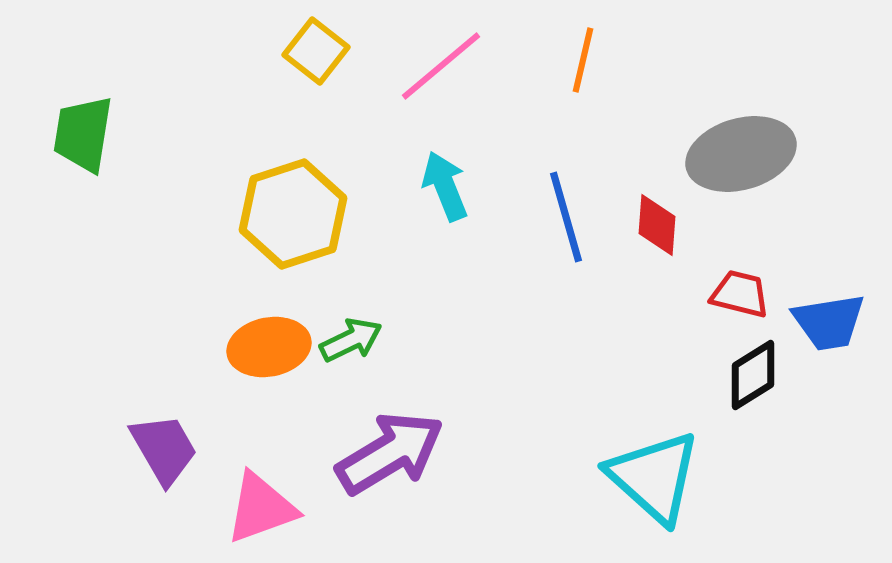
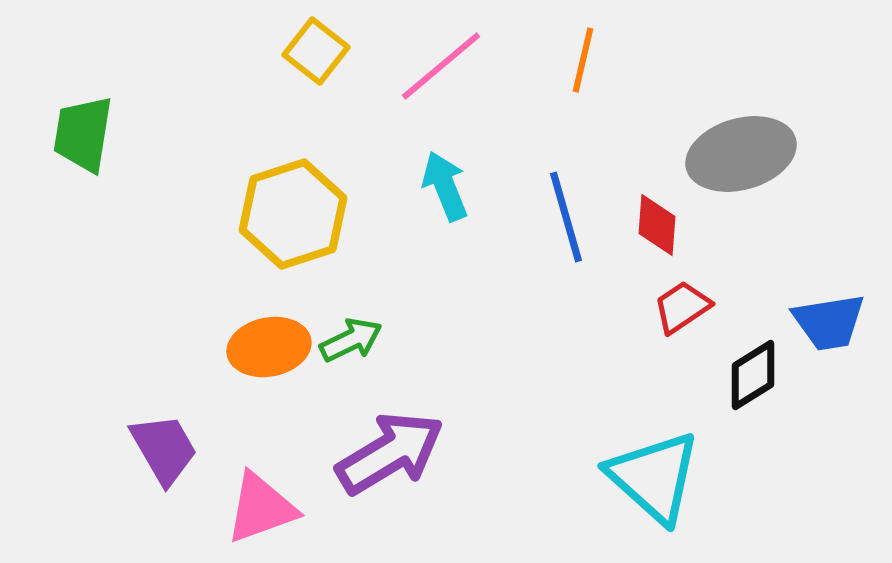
red trapezoid: moved 58 px left, 13 px down; rotated 48 degrees counterclockwise
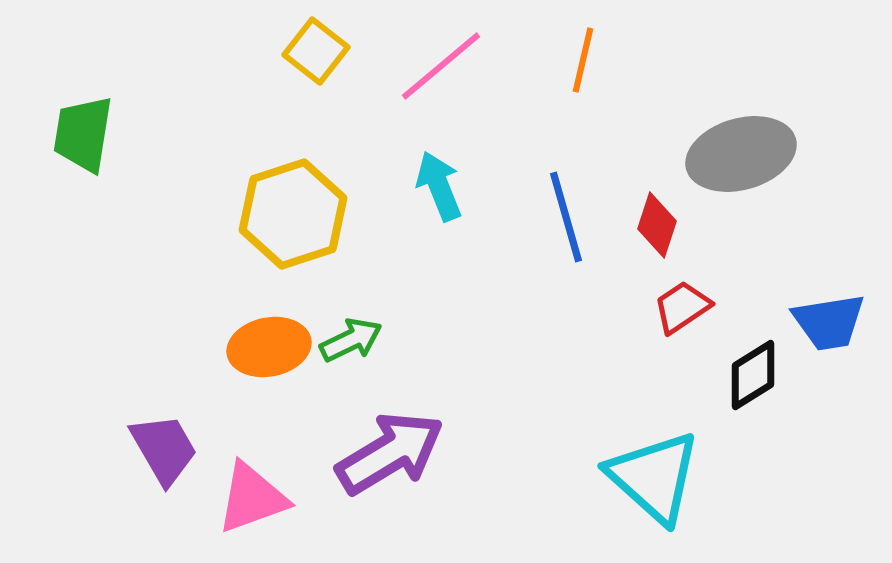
cyan arrow: moved 6 px left
red diamond: rotated 14 degrees clockwise
pink triangle: moved 9 px left, 10 px up
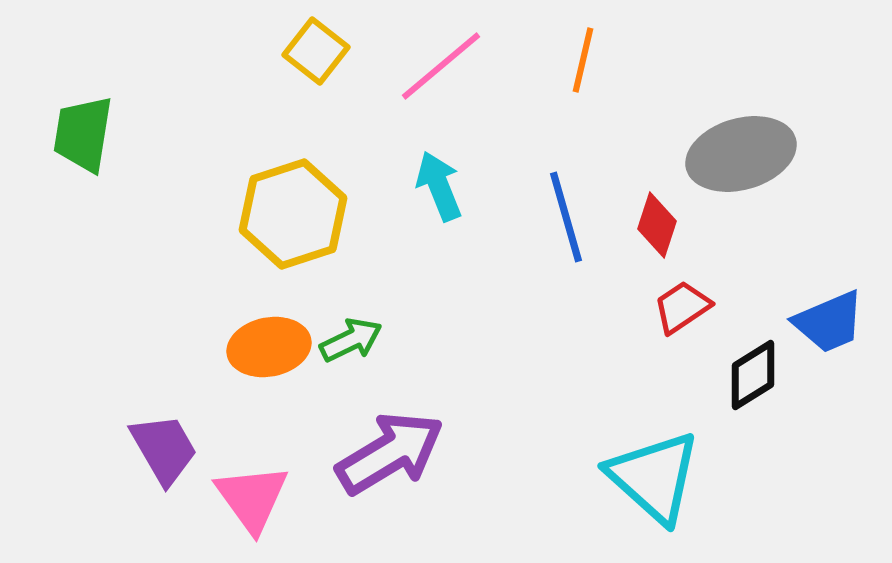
blue trapezoid: rotated 14 degrees counterclockwise
pink triangle: rotated 46 degrees counterclockwise
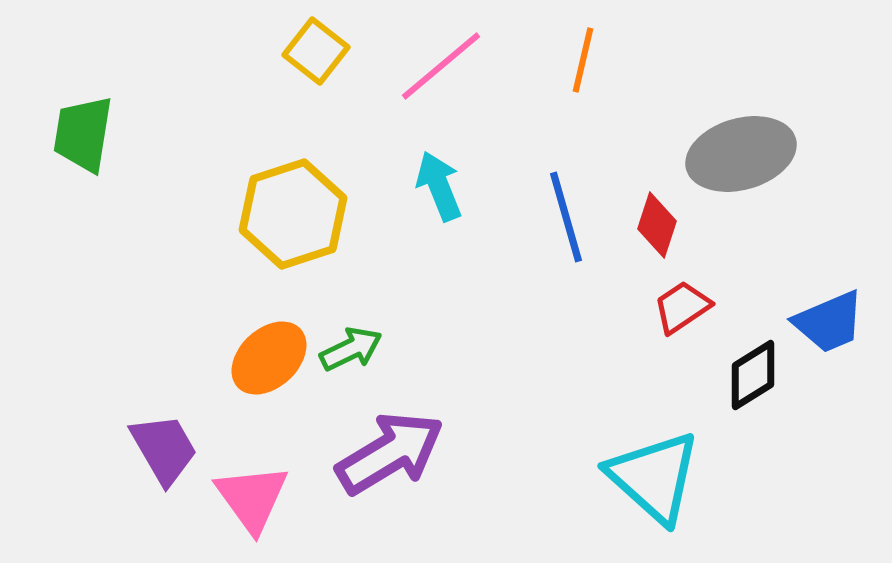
green arrow: moved 9 px down
orange ellipse: moved 11 px down; rotated 32 degrees counterclockwise
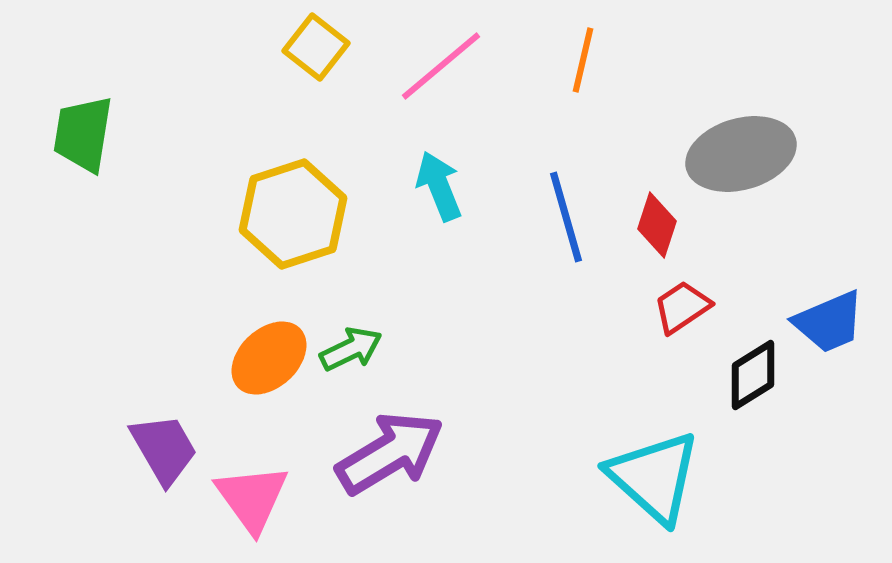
yellow square: moved 4 px up
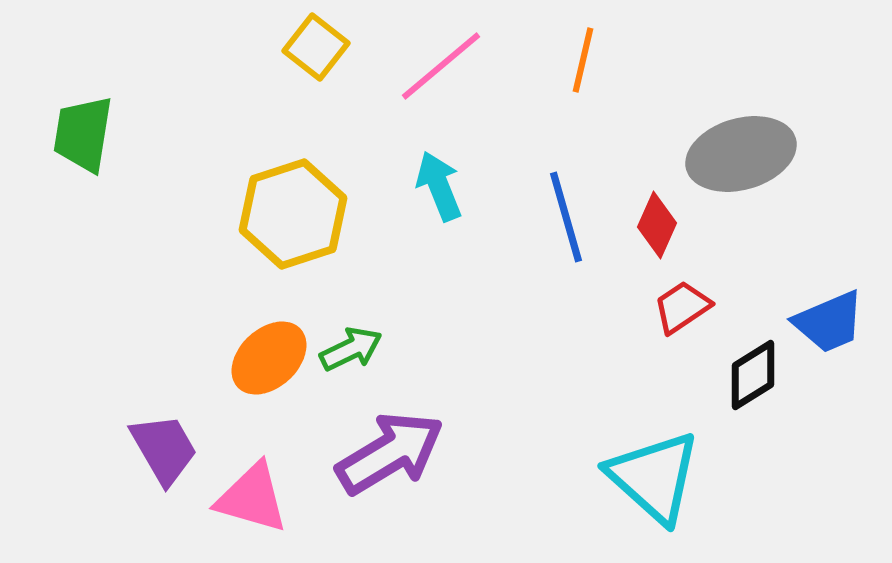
red diamond: rotated 6 degrees clockwise
pink triangle: rotated 38 degrees counterclockwise
